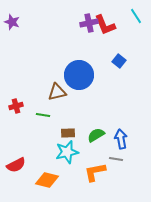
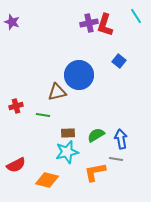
red L-shape: rotated 40 degrees clockwise
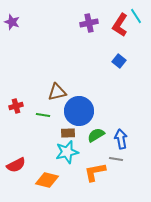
red L-shape: moved 15 px right; rotated 15 degrees clockwise
blue circle: moved 36 px down
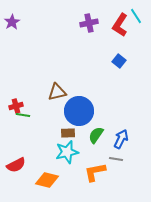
purple star: rotated 21 degrees clockwise
green line: moved 20 px left
green semicircle: rotated 24 degrees counterclockwise
blue arrow: rotated 36 degrees clockwise
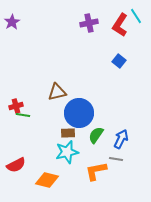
blue circle: moved 2 px down
orange L-shape: moved 1 px right, 1 px up
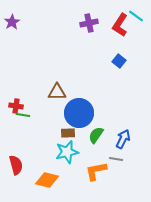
cyan line: rotated 21 degrees counterclockwise
brown triangle: rotated 12 degrees clockwise
red cross: rotated 24 degrees clockwise
blue arrow: moved 2 px right
red semicircle: rotated 78 degrees counterclockwise
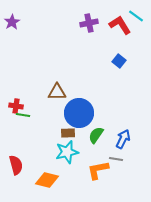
red L-shape: rotated 115 degrees clockwise
orange L-shape: moved 2 px right, 1 px up
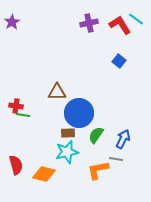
cyan line: moved 3 px down
orange diamond: moved 3 px left, 6 px up
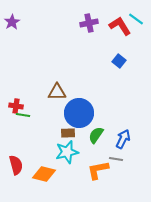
red L-shape: moved 1 px down
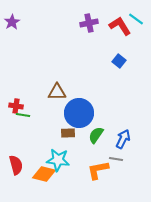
cyan star: moved 9 px left, 8 px down; rotated 20 degrees clockwise
